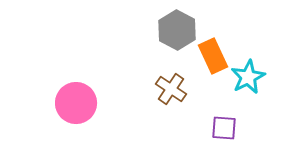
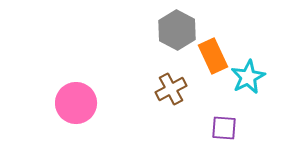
brown cross: rotated 28 degrees clockwise
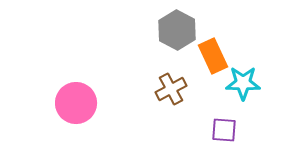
cyan star: moved 5 px left, 6 px down; rotated 28 degrees clockwise
purple square: moved 2 px down
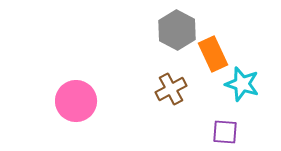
orange rectangle: moved 2 px up
cyan star: moved 1 px left, 1 px down; rotated 16 degrees clockwise
pink circle: moved 2 px up
purple square: moved 1 px right, 2 px down
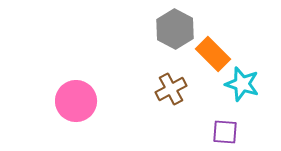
gray hexagon: moved 2 px left, 1 px up
orange rectangle: rotated 20 degrees counterclockwise
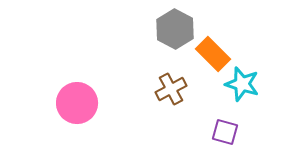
pink circle: moved 1 px right, 2 px down
purple square: rotated 12 degrees clockwise
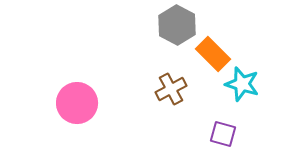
gray hexagon: moved 2 px right, 4 px up
purple square: moved 2 px left, 2 px down
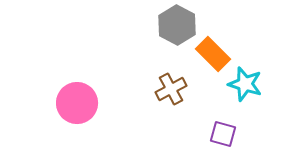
cyan star: moved 3 px right
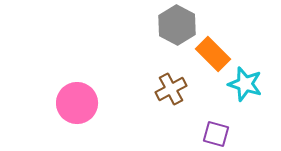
purple square: moved 7 px left
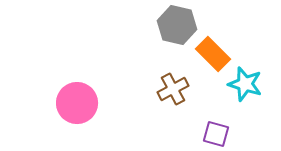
gray hexagon: rotated 15 degrees counterclockwise
brown cross: moved 2 px right
